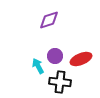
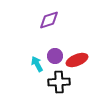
red ellipse: moved 4 px left, 1 px down
cyan arrow: moved 1 px left, 2 px up
black cross: moved 1 px left; rotated 10 degrees counterclockwise
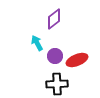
purple diamond: moved 5 px right, 1 px up; rotated 20 degrees counterclockwise
cyan arrow: moved 21 px up
black cross: moved 2 px left, 2 px down
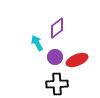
purple diamond: moved 3 px right, 9 px down
purple circle: moved 1 px down
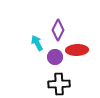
purple diamond: moved 1 px right, 2 px down; rotated 25 degrees counterclockwise
red ellipse: moved 10 px up; rotated 20 degrees clockwise
black cross: moved 2 px right
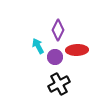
cyan arrow: moved 1 px right, 3 px down
black cross: rotated 25 degrees counterclockwise
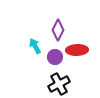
cyan arrow: moved 3 px left
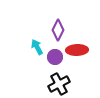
cyan arrow: moved 2 px right, 1 px down
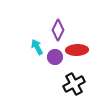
black cross: moved 15 px right
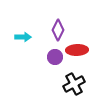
cyan arrow: moved 14 px left, 10 px up; rotated 119 degrees clockwise
